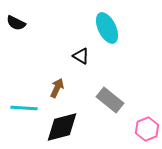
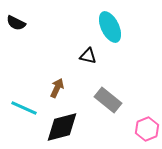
cyan ellipse: moved 3 px right, 1 px up
black triangle: moved 7 px right; rotated 18 degrees counterclockwise
gray rectangle: moved 2 px left
cyan line: rotated 20 degrees clockwise
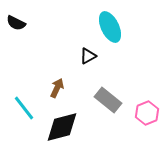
black triangle: rotated 42 degrees counterclockwise
cyan line: rotated 28 degrees clockwise
pink hexagon: moved 16 px up
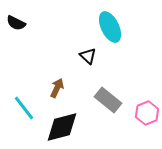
black triangle: rotated 48 degrees counterclockwise
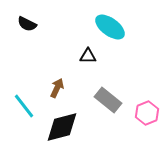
black semicircle: moved 11 px right, 1 px down
cyan ellipse: rotated 28 degrees counterclockwise
black triangle: rotated 42 degrees counterclockwise
cyan line: moved 2 px up
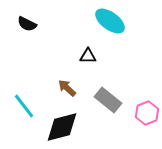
cyan ellipse: moved 6 px up
brown arrow: moved 10 px right; rotated 72 degrees counterclockwise
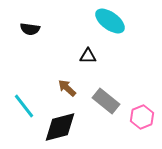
black semicircle: moved 3 px right, 5 px down; rotated 18 degrees counterclockwise
gray rectangle: moved 2 px left, 1 px down
pink hexagon: moved 5 px left, 4 px down
black diamond: moved 2 px left
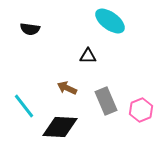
brown arrow: rotated 18 degrees counterclockwise
gray rectangle: rotated 28 degrees clockwise
pink hexagon: moved 1 px left, 7 px up
black diamond: rotated 18 degrees clockwise
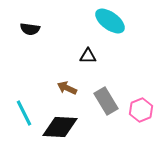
gray rectangle: rotated 8 degrees counterclockwise
cyan line: moved 7 px down; rotated 12 degrees clockwise
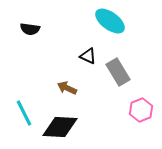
black triangle: rotated 24 degrees clockwise
gray rectangle: moved 12 px right, 29 px up
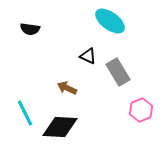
cyan line: moved 1 px right
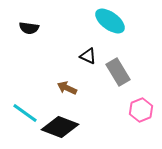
black semicircle: moved 1 px left, 1 px up
cyan line: rotated 28 degrees counterclockwise
black diamond: rotated 18 degrees clockwise
